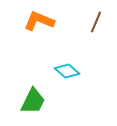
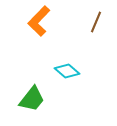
orange L-shape: rotated 68 degrees counterclockwise
green trapezoid: moved 1 px left, 2 px up; rotated 12 degrees clockwise
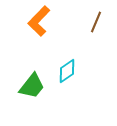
cyan diamond: rotated 75 degrees counterclockwise
green trapezoid: moved 13 px up
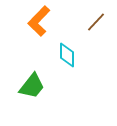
brown line: rotated 20 degrees clockwise
cyan diamond: moved 16 px up; rotated 55 degrees counterclockwise
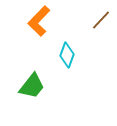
brown line: moved 5 px right, 2 px up
cyan diamond: rotated 20 degrees clockwise
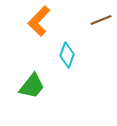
brown line: rotated 25 degrees clockwise
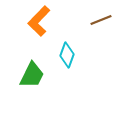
green trapezoid: moved 11 px up; rotated 12 degrees counterclockwise
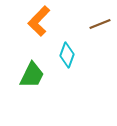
brown line: moved 1 px left, 4 px down
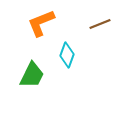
orange L-shape: moved 2 px right, 2 px down; rotated 24 degrees clockwise
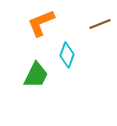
green trapezoid: moved 4 px right
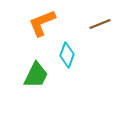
orange L-shape: moved 1 px right
